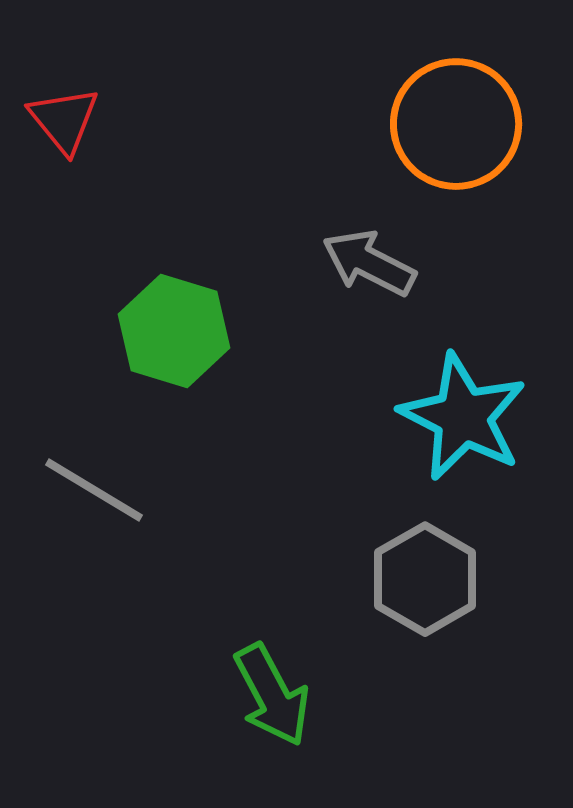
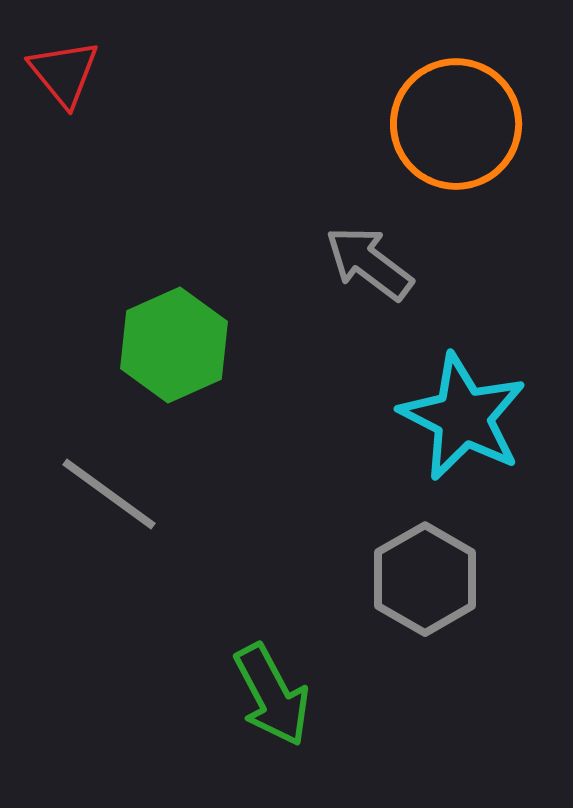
red triangle: moved 47 px up
gray arrow: rotated 10 degrees clockwise
green hexagon: moved 14 px down; rotated 19 degrees clockwise
gray line: moved 15 px right, 4 px down; rotated 5 degrees clockwise
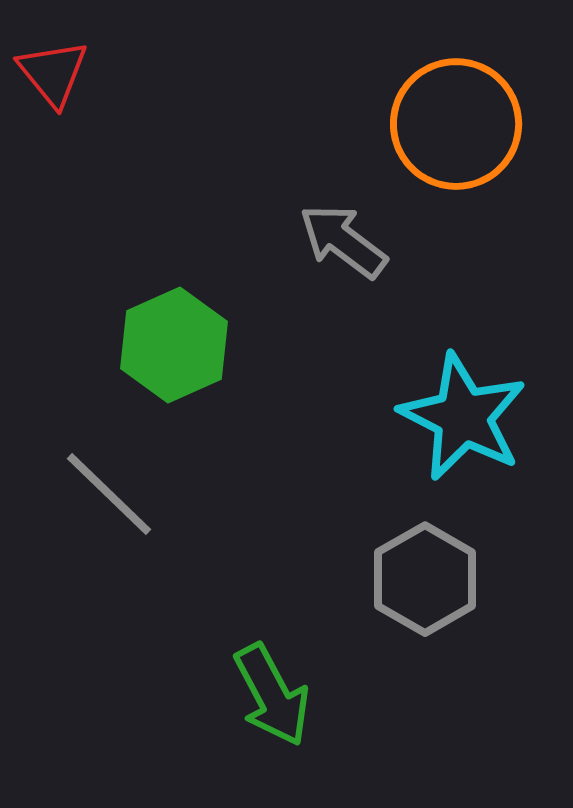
red triangle: moved 11 px left
gray arrow: moved 26 px left, 22 px up
gray line: rotated 8 degrees clockwise
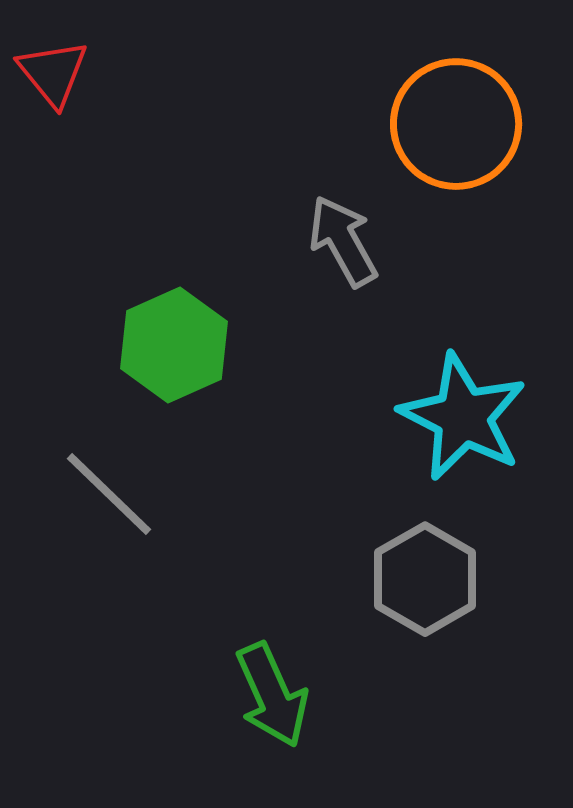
gray arrow: rotated 24 degrees clockwise
green arrow: rotated 4 degrees clockwise
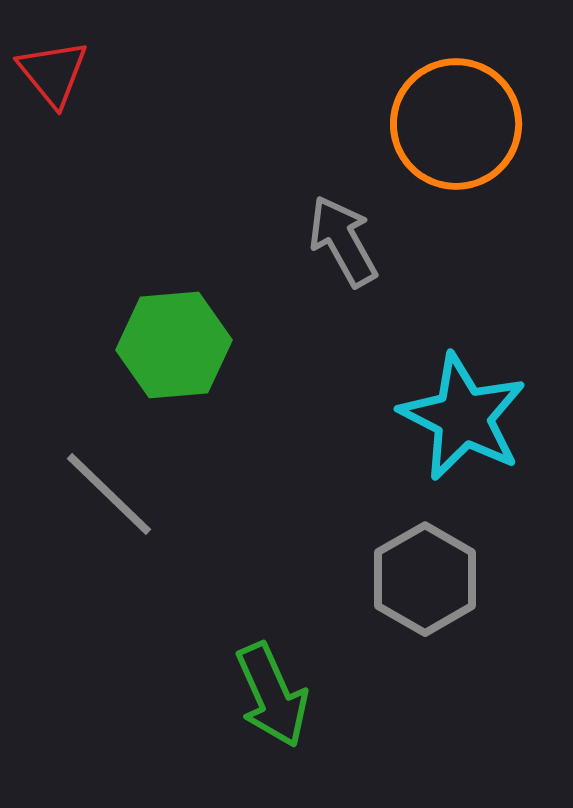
green hexagon: rotated 19 degrees clockwise
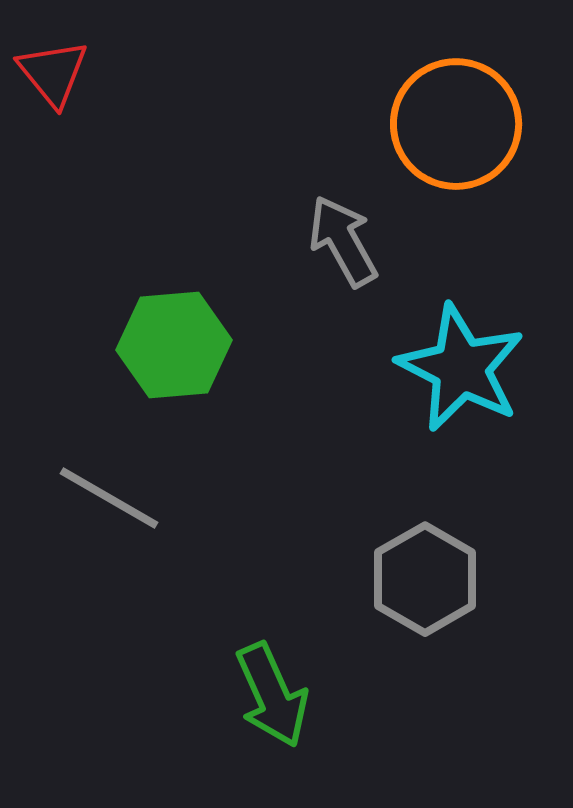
cyan star: moved 2 px left, 49 px up
gray line: moved 4 px down; rotated 14 degrees counterclockwise
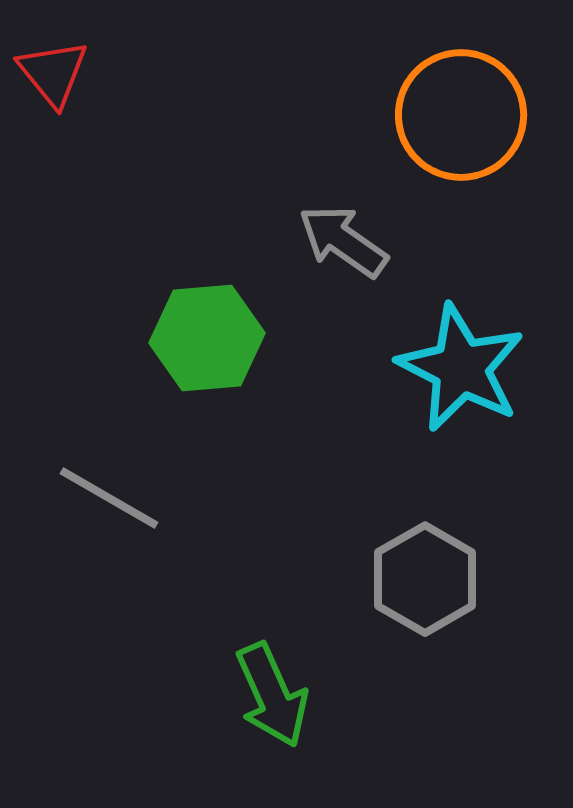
orange circle: moved 5 px right, 9 px up
gray arrow: rotated 26 degrees counterclockwise
green hexagon: moved 33 px right, 7 px up
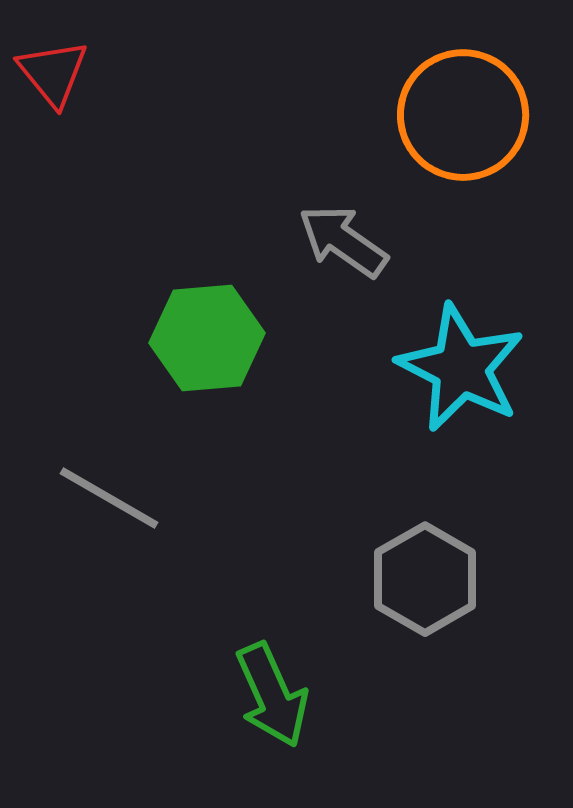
orange circle: moved 2 px right
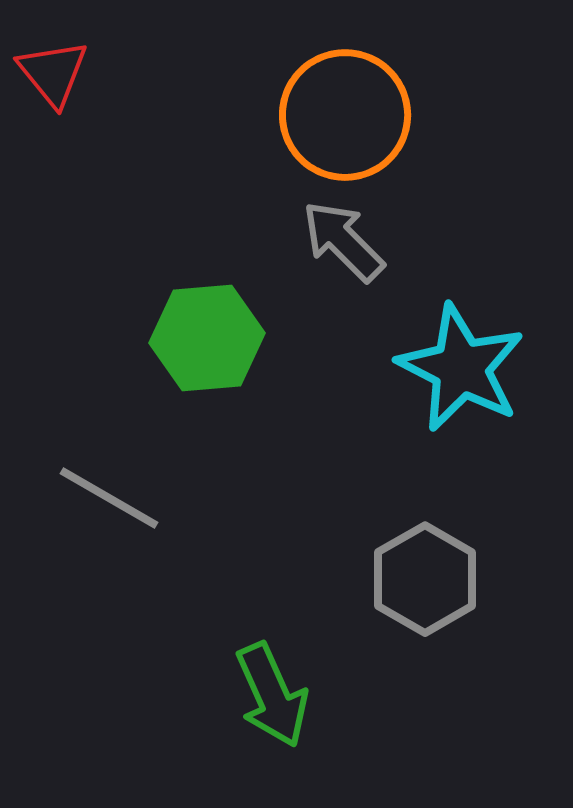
orange circle: moved 118 px left
gray arrow: rotated 10 degrees clockwise
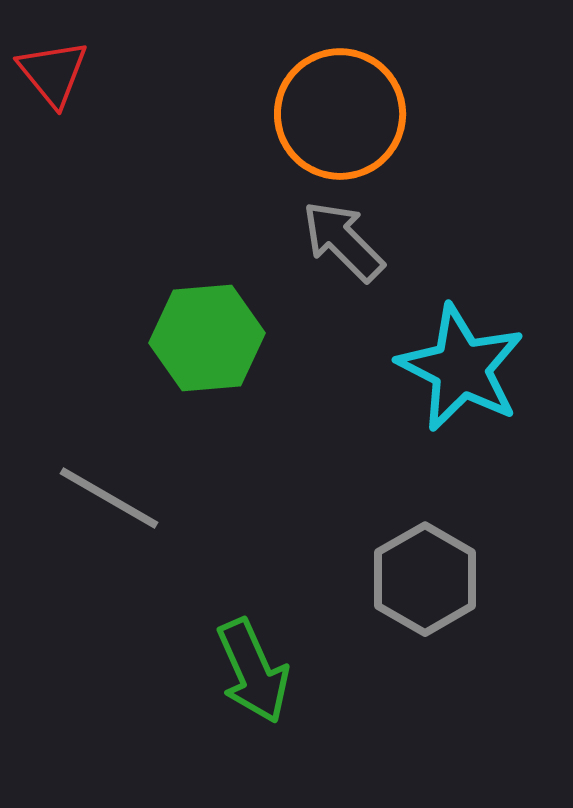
orange circle: moved 5 px left, 1 px up
green arrow: moved 19 px left, 24 px up
